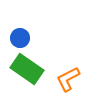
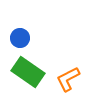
green rectangle: moved 1 px right, 3 px down
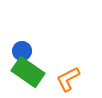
blue circle: moved 2 px right, 13 px down
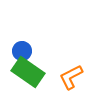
orange L-shape: moved 3 px right, 2 px up
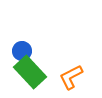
green rectangle: moved 2 px right; rotated 12 degrees clockwise
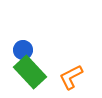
blue circle: moved 1 px right, 1 px up
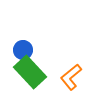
orange L-shape: rotated 12 degrees counterclockwise
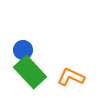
orange L-shape: rotated 64 degrees clockwise
